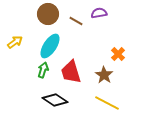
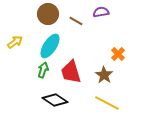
purple semicircle: moved 2 px right, 1 px up
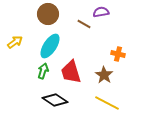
brown line: moved 8 px right, 3 px down
orange cross: rotated 32 degrees counterclockwise
green arrow: moved 1 px down
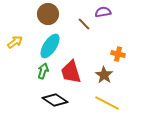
purple semicircle: moved 2 px right
brown line: rotated 16 degrees clockwise
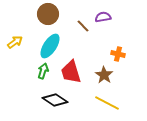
purple semicircle: moved 5 px down
brown line: moved 1 px left, 2 px down
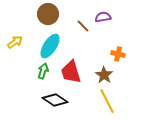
yellow line: moved 2 px up; rotated 35 degrees clockwise
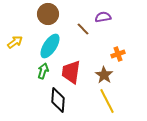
brown line: moved 3 px down
orange cross: rotated 32 degrees counterclockwise
red trapezoid: rotated 25 degrees clockwise
black diamond: moved 3 px right; rotated 60 degrees clockwise
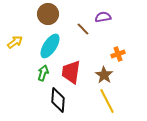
green arrow: moved 2 px down
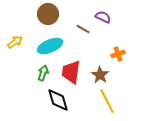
purple semicircle: rotated 35 degrees clockwise
brown line: rotated 16 degrees counterclockwise
cyan ellipse: rotated 35 degrees clockwise
brown star: moved 4 px left
black diamond: rotated 20 degrees counterclockwise
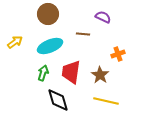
brown line: moved 5 px down; rotated 24 degrees counterclockwise
yellow line: moved 1 px left; rotated 50 degrees counterclockwise
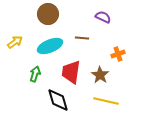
brown line: moved 1 px left, 4 px down
green arrow: moved 8 px left, 1 px down
